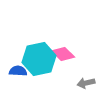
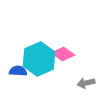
pink diamond: rotated 10 degrees counterclockwise
cyan hexagon: rotated 12 degrees counterclockwise
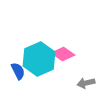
blue semicircle: rotated 60 degrees clockwise
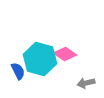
pink diamond: moved 2 px right
cyan hexagon: moved 1 px right; rotated 20 degrees counterclockwise
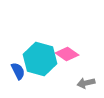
pink diamond: moved 2 px right
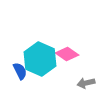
cyan hexagon: rotated 8 degrees clockwise
blue semicircle: moved 2 px right
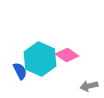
pink diamond: moved 1 px down
gray arrow: moved 3 px right, 3 px down
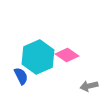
cyan hexagon: moved 2 px left, 2 px up; rotated 12 degrees clockwise
blue semicircle: moved 1 px right, 5 px down
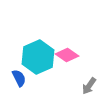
blue semicircle: moved 2 px left, 2 px down
gray arrow: rotated 42 degrees counterclockwise
